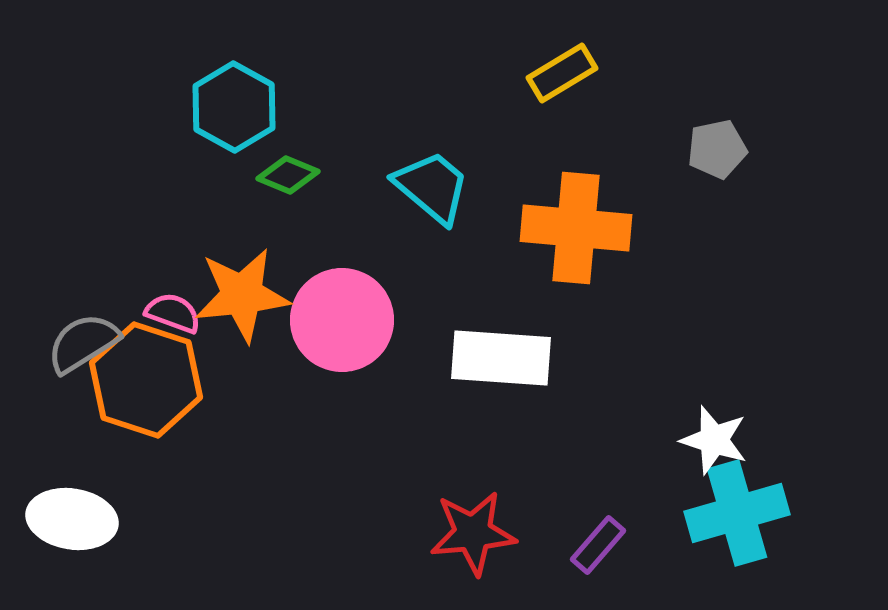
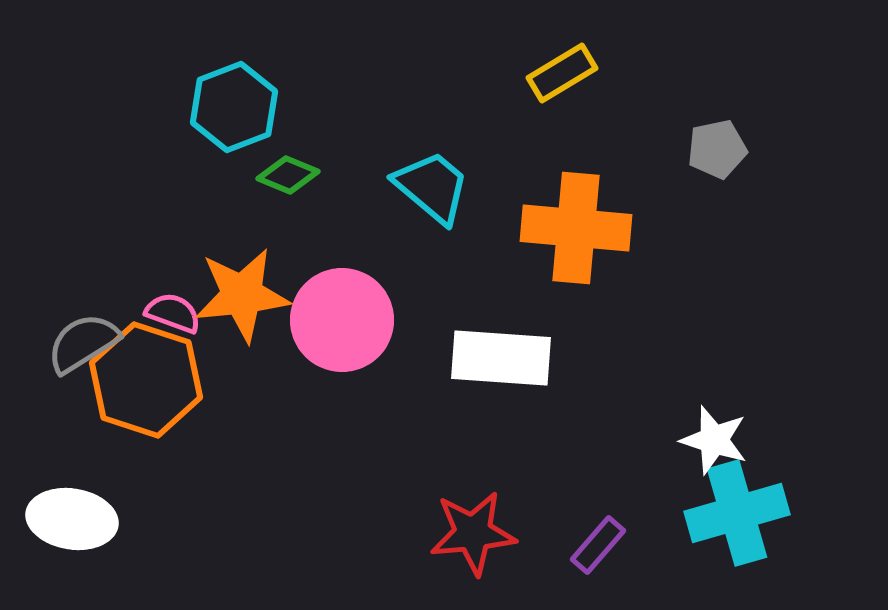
cyan hexagon: rotated 10 degrees clockwise
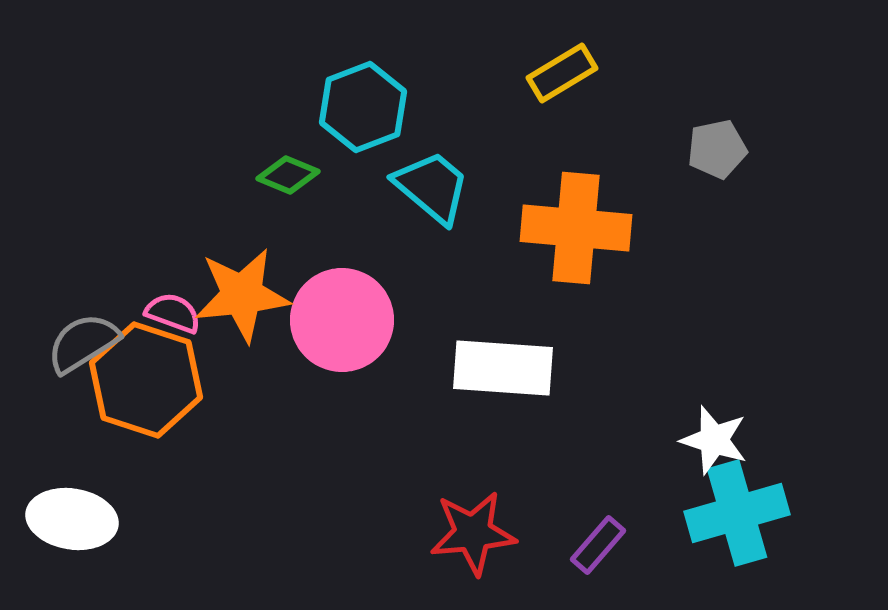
cyan hexagon: moved 129 px right
white rectangle: moved 2 px right, 10 px down
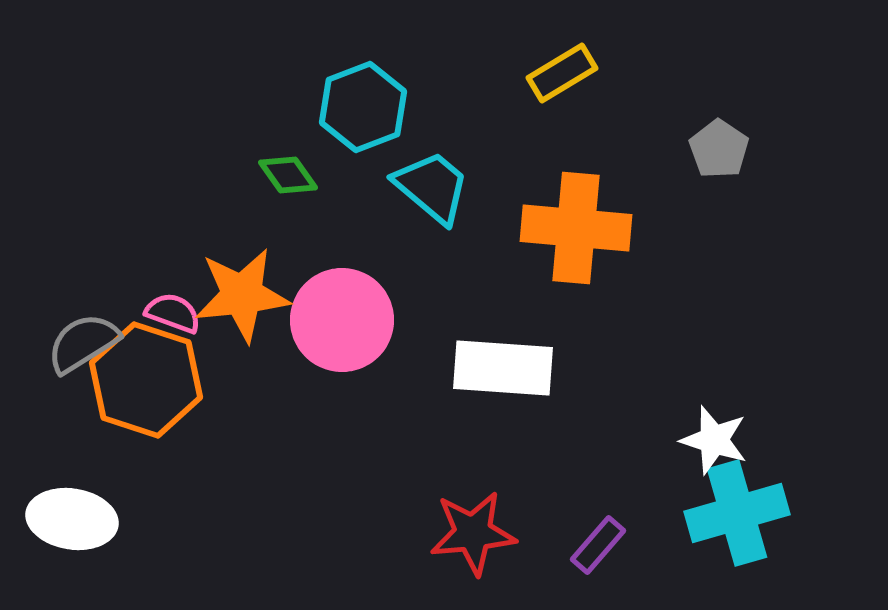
gray pentagon: moved 2 px right; rotated 26 degrees counterclockwise
green diamond: rotated 32 degrees clockwise
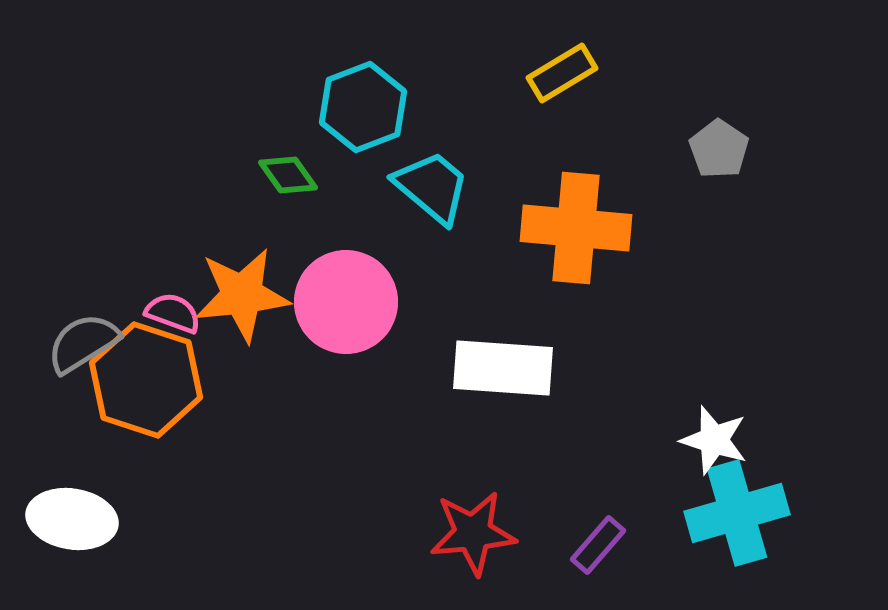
pink circle: moved 4 px right, 18 px up
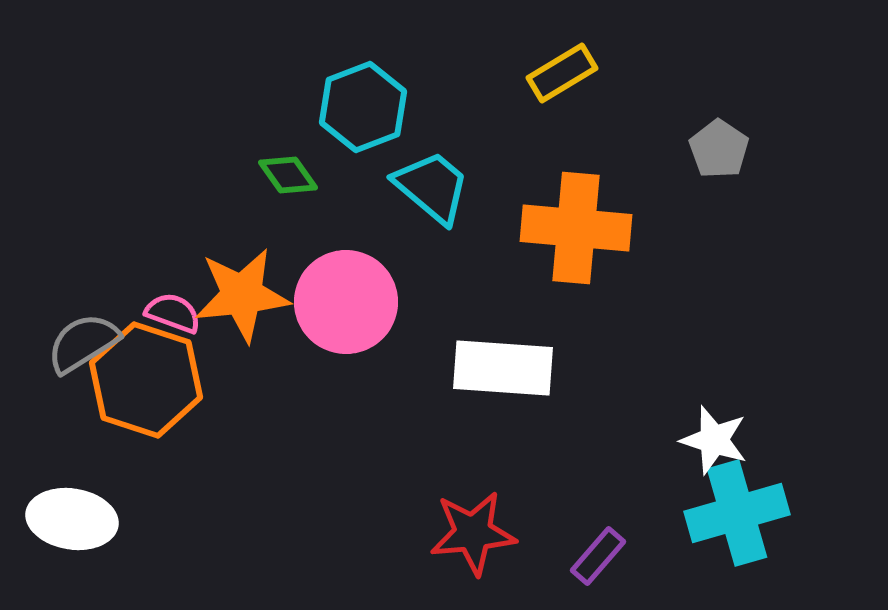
purple rectangle: moved 11 px down
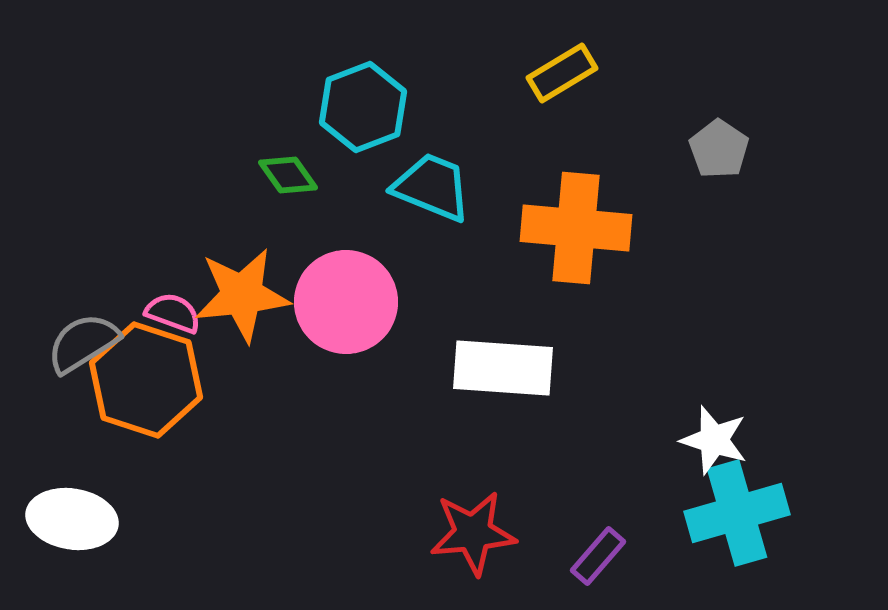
cyan trapezoid: rotated 18 degrees counterclockwise
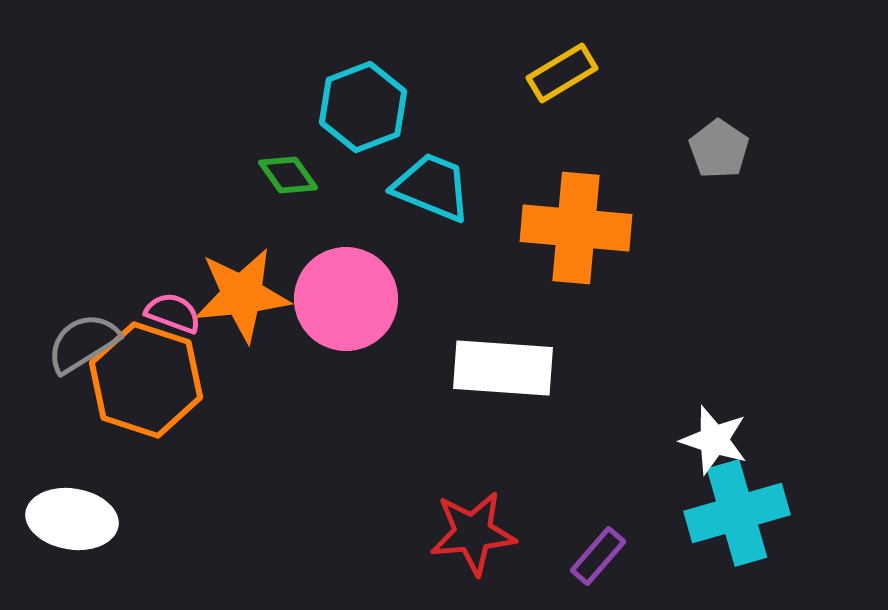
pink circle: moved 3 px up
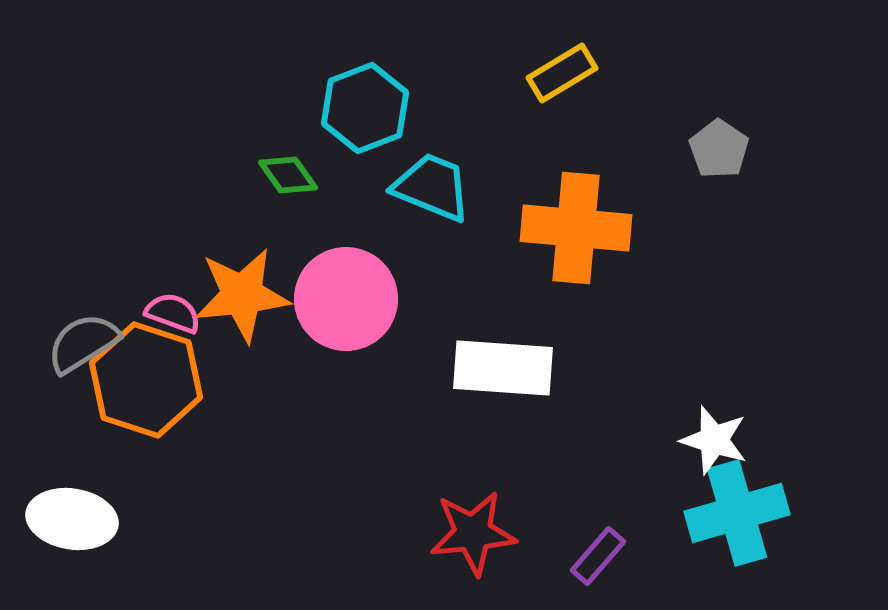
cyan hexagon: moved 2 px right, 1 px down
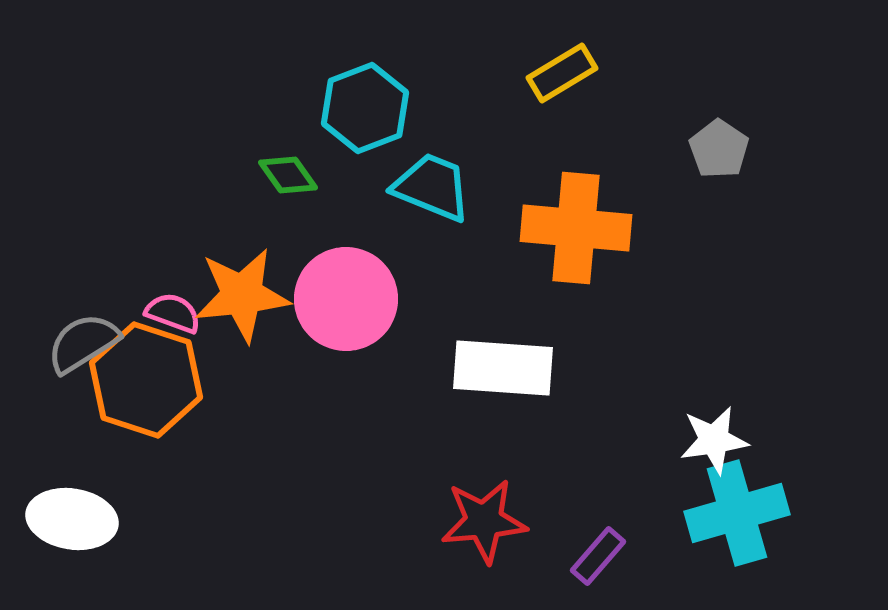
white star: rotated 26 degrees counterclockwise
red star: moved 11 px right, 12 px up
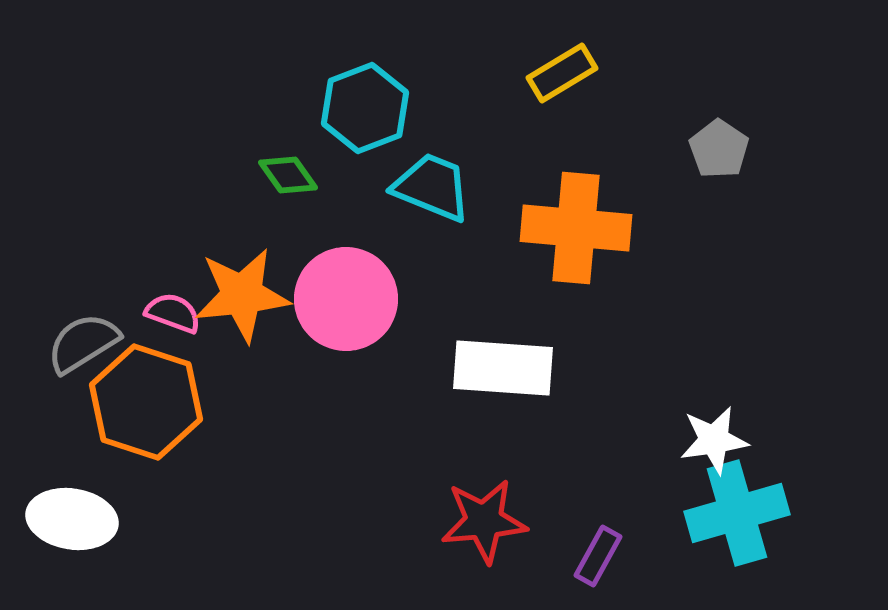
orange hexagon: moved 22 px down
purple rectangle: rotated 12 degrees counterclockwise
